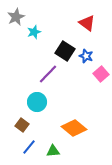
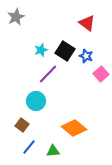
cyan star: moved 7 px right, 18 px down
cyan circle: moved 1 px left, 1 px up
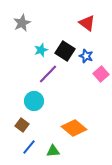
gray star: moved 6 px right, 6 px down
cyan circle: moved 2 px left
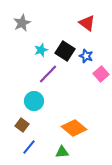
green triangle: moved 9 px right, 1 px down
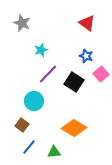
gray star: rotated 24 degrees counterclockwise
black square: moved 9 px right, 31 px down
orange diamond: rotated 10 degrees counterclockwise
green triangle: moved 8 px left
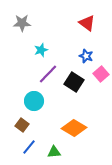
gray star: rotated 24 degrees counterclockwise
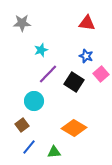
red triangle: rotated 30 degrees counterclockwise
brown square: rotated 16 degrees clockwise
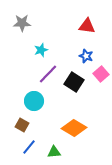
red triangle: moved 3 px down
brown square: rotated 24 degrees counterclockwise
